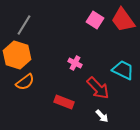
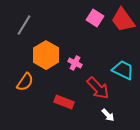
pink square: moved 2 px up
orange hexagon: moved 29 px right; rotated 12 degrees clockwise
orange semicircle: rotated 18 degrees counterclockwise
white arrow: moved 6 px right, 1 px up
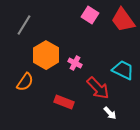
pink square: moved 5 px left, 3 px up
white arrow: moved 2 px right, 2 px up
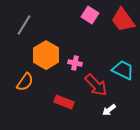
pink cross: rotated 16 degrees counterclockwise
red arrow: moved 2 px left, 3 px up
white arrow: moved 1 px left, 3 px up; rotated 96 degrees clockwise
